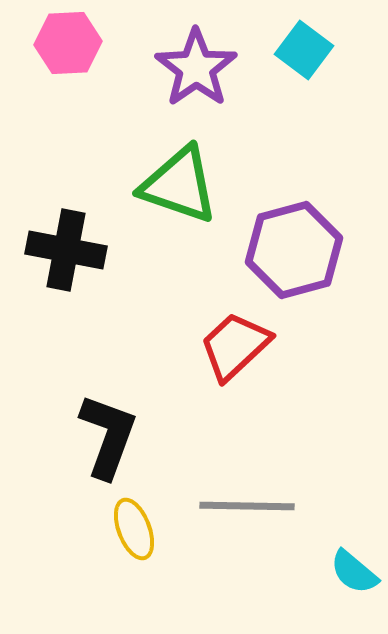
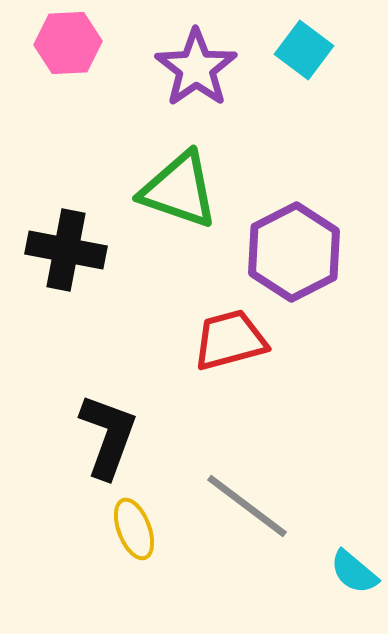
green triangle: moved 5 px down
purple hexagon: moved 2 px down; rotated 12 degrees counterclockwise
red trapezoid: moved 5 px left, 6 px up; rotated 28 degrees clockwise
gray line: rotated 36 degrees clockwise
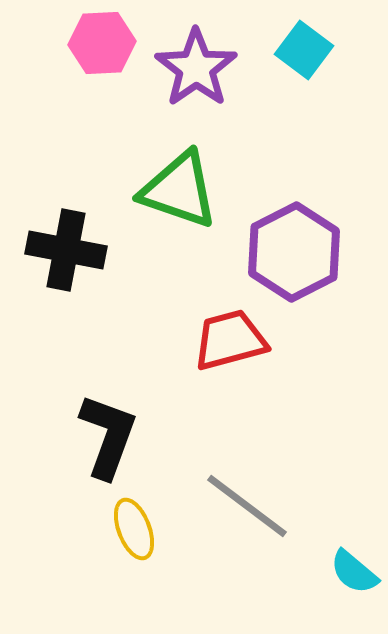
pink hexagon: moved 34 px right
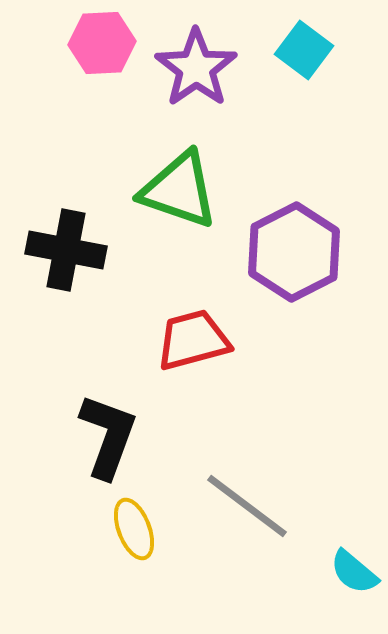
red trapezoid: moved 37 px left
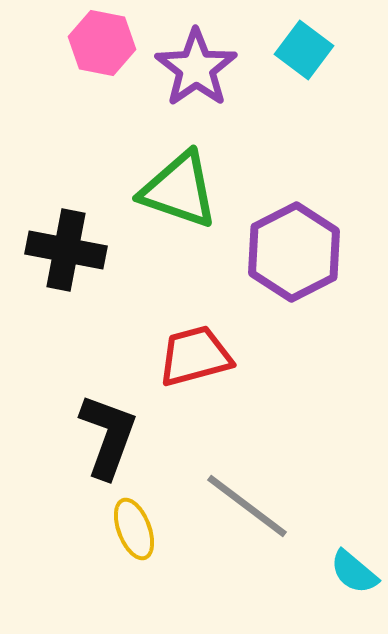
pink hexagon: rotated 14 degrees clockwise
red trapezoid: moved 2 px right, 16 px down
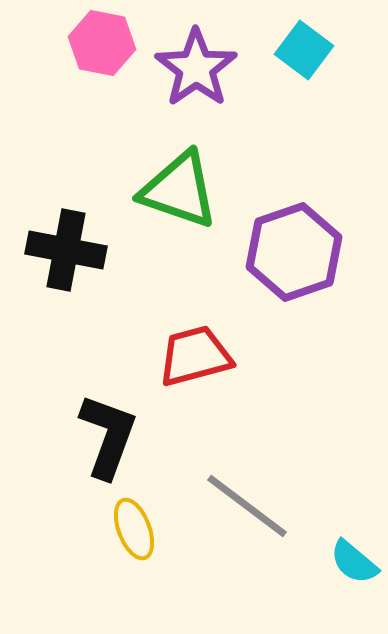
purple hexagon: rotated 8 degrees clockwise
cyan semicircle: moved 10 px up
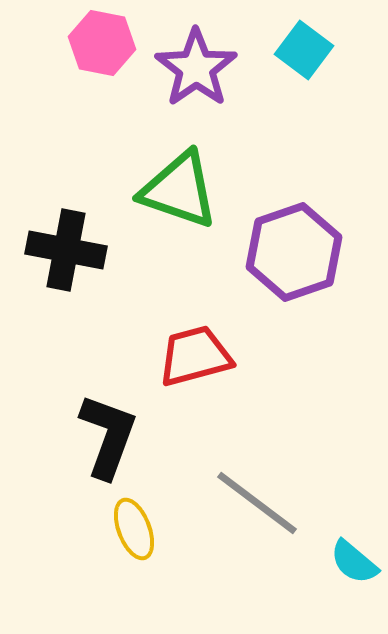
gray line: moved 10 px right, 3 px up
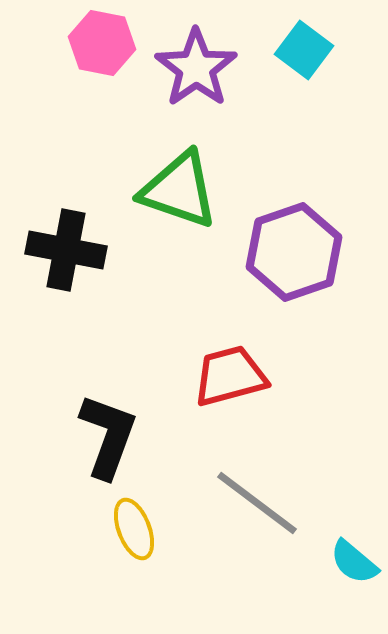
red trapezoid: moved 35 px right, 20 px down
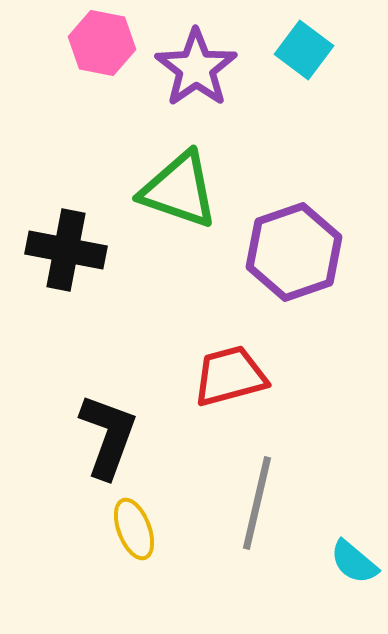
gray line: rotated 66 degrees clockwise
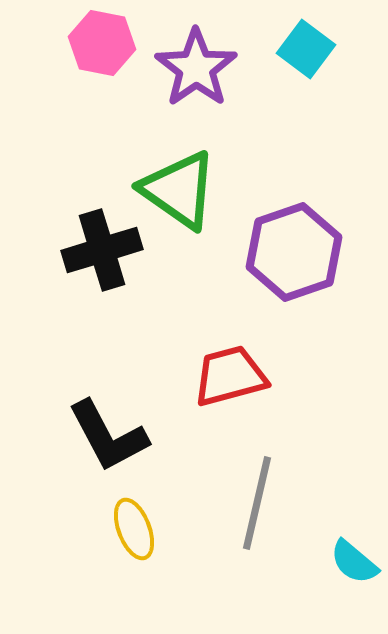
cyan square: moved 2 px right, 1 px up
green triangle: rotated 16 degrees clockwise
black cross: moved 36 px right; rotated 28 degrees counterclockwise
black L-shape: rotated 132 degrees clockwise
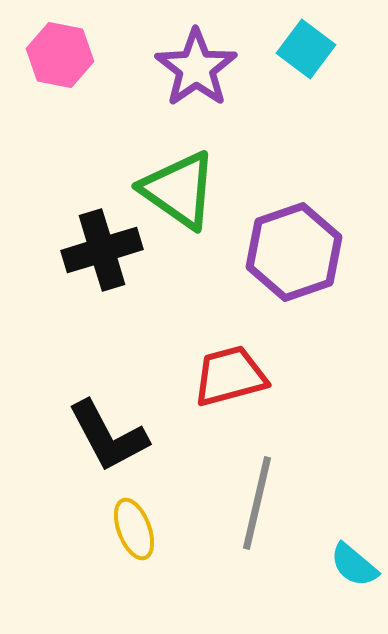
pink hexagon: moved 42 px left, 12 px down
cyan semicircle: moved 3 px down
